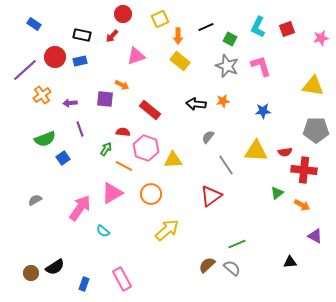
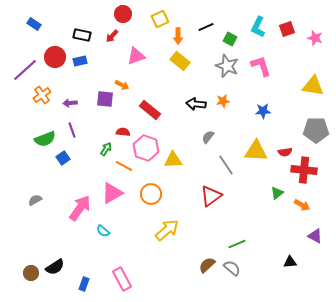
pink star at (321, 38): moved 6 px left; rotated 28 degrees clockwise
purple line at (80, 129): moved 8 px left, 1 px down
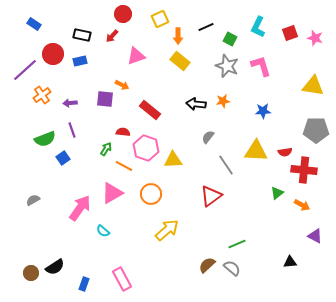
red square at (287, 29): moved 3 px right, 4 px down
red circle at (55, 57): moved 2 px left, 3 px up
gray semicircle at (35, 200): moved 2 px left
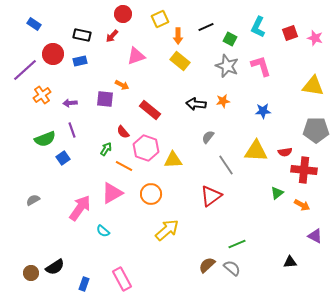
red semicircle at (123, 132): rotated 136 degrees counterclockwise
